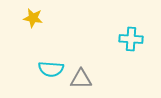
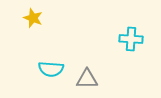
yellow star: rotated 12 degrees clockwise
gray triangle: moved 6 px right
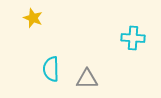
cyan cross: moved 2 px right, 1 px up
cyan semicircle: rotated 85 degrees clockwise
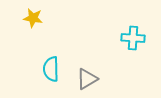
yellow star: rotated 12 degrees counterclockwise
gray triangle: rotated 30 degrees counterclockwise
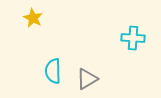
yellow star: rotated 18 degrees clockwise
cyan semicircle: moved 2 px right, 2 px down
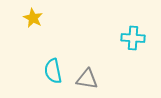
cyan semicircle: rotated 10 degrees counterclockwise
gray triangle: rotated 40 degrees clockwise
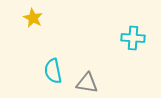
gray triangle: moved 4 px down
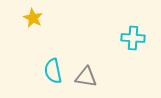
gray triangle: moved 1 px left, 6 px up
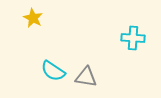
cyan semicircle: rotated 45 degrees counterclockwise
